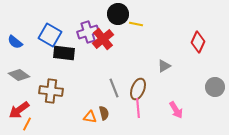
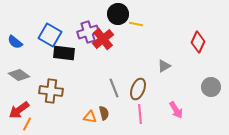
gray circle: moved 4 px left
pink line: moved 2 px right, 6 px down
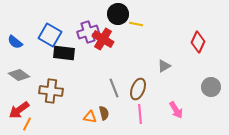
red cross: rotated 20 degrees counterclockwise
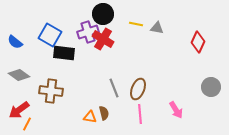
black circle: moved 15 px left
gray triangle: moved 7 px left, 38 px up; rotated 40 degrees clockwise
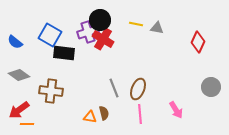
black circle: moved 3 px left, 6 px down
orange line: rotated 64 degrees clockwise
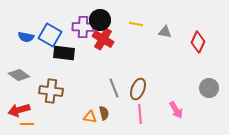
gray triangle: moved 8 px right, 4 px down
purple cross: moved 5 px left, 5 px up; rotated 20 degrees clockwise
blue semicircle: moved 11 px right, 5 px up; rotated 28 degrees counterclockwise
gray circle: moved 2 px left, 1 px down
red arrow: rotated 20 degrees clockwise
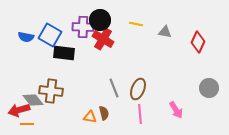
gray diamond: moved 14 px right, 25 px down; rotated 15 degrees clockwise
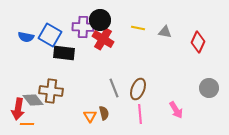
yellow line: moved 2 px right, 4 px down
red arrow: moved 1 px left, 1 px up; rotated 65 degrees counterclockwise
orange triangle: moved 1 px up; rotated 48 degrees clockwise
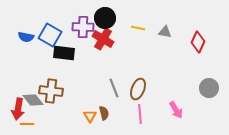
black circle: moved 5 px right, 2 px up
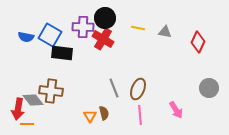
black rectangle: moved 2 px left
pink line: moved 1 px down
